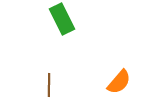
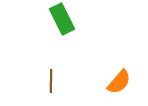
brown line: moved 2 px right, 4 px up
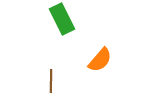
orange semicircle: moved 19 px left, 22 px up
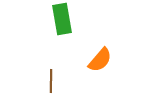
green rectangle: rotated 16 degrees clockwise
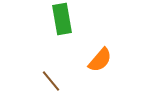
brown line: rotated 40 degrees counterclockwise
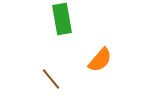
brown line: moved 2 px up
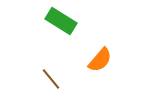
green rectangle: moved 1 px left, 2 px down; rotated 48 degrees counterclockwise
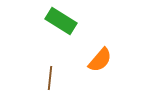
brown line: moved 1 px left, 1 px up; rotated 45 degrees clockwise
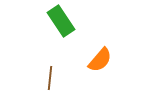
green rectangle: rotated 24 degrees clockwise
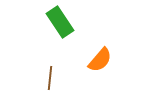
green rectangle: moved 1 px left, 1 px down
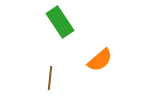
orange semicircle: rotated 8 degrees clockwise
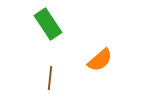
green rectangle: moved 12 px left, 2 px down
